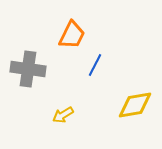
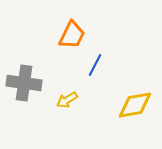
gray cross: moved 4 px left, 14 px down
yellow arrow: moved 4 px right, 15 px up
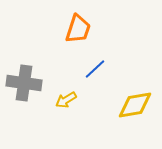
orange trapezoid: moved 6 px right, 6 px up; rotated 8 degrees counterclockwise
blue line: moved 4 px down; rotated 20 degrees clockwise
yellow arrow: moved 1 px left
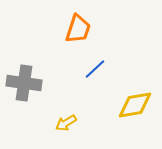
yellow arrow: moved 23 px down
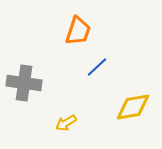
orange trapezoid: moved 2 px down
blue line: moved 2 px right, 2 px up
yellow diamond: moved 2 px left, 2 px down
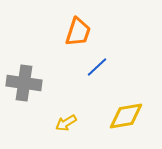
orange trapezoid: moved 1 px down
yellow diamond: moved 7 px left, 9 px down
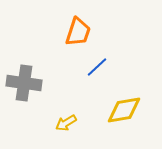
yellow diamond: moved 2 px left, 6 px up
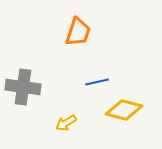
blue line: moved 15 px down; rotated 30 degrees clockwise
gray cross: moved 1 px left, 4 px down
yellow diamond: rotated 24 degrees clockwise
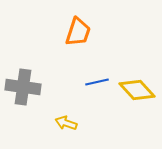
yellow diamond: moved 13 px right, 20 px up; rotated 33 degrees clockwise
yellow arrow: rotated 50 degrees clockwise
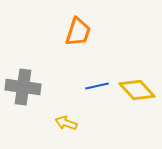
blue line: moved 4 px down
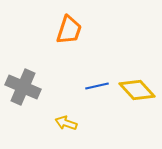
orange trapezoid: moved 9 px left, 2 px up
gray cross: rotated 16 degrees clockwise
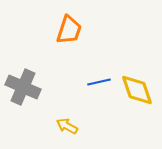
blue line: moved 2 px right, 4 px up
yellow diamond: rotated 24 degrees clockwise
yellow arrow: moved 1 px right, 3 px down; rotated 10 degrees clockwise
